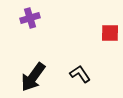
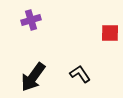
purple cross: moved 1 px right, 2 px down
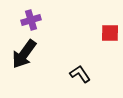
black arrow: moved 9 px left, 23 px up
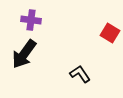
purple cross: rotated 24 degrees clockwise
red square: rotated 30 degrees clockwise
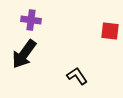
red square: moved 2 px up; rotated 24 degrees counterclockwise
black L-shape: moved 3 px left, 2 px down
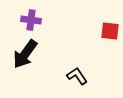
black arrow: moved 1 px right
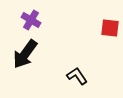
purple cross: rotated 24 degrees clockwise
red square: moved 3 px up
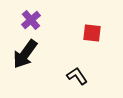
purple cross: rotated 18 degrees clockwise
red square: moved 18 px left, 5 px down
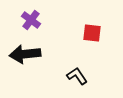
purple cross: rotated 12 degrees counterclockwise
black arrow: rotated 48 degrees clockwise
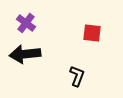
purple cross: moved 5 px left, 3 px down
black L-shape: rotated 55 degrees clockwise
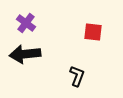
red square: moved 1 px right, 1 px up
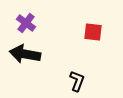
black arrow: rotated 16 degrees clockwise
black L-shape: moved 5 px down
